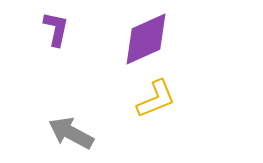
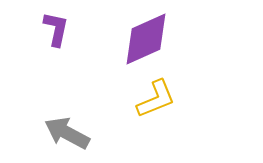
gray arrow: moved 4 px left
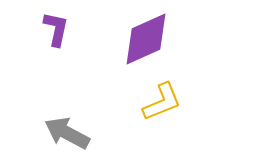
yellow L-shape: moved 6 px right, 3 px down
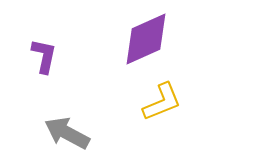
purple L-shape: moved 12 px left, 27 px down
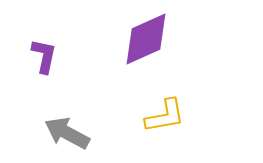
yellow L-shape: moved 3 px right, 14 px down; rotated 12 degrees clockwise
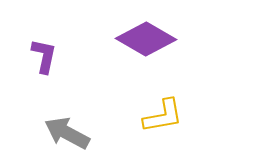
purple diamond: rotated 54 degrees clockwise
yellow L-shape: moved 2 px left
